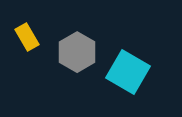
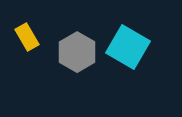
cyan square: moved 25 px up
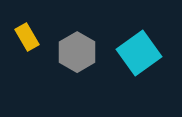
cyan square: moved 11 px right, 6 px down; rotated 24 degrees clockwise
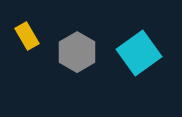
yellow rectangle: moved 1 px up
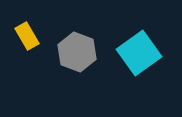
gray hexagon: rotated 9 degrees counterclockwise
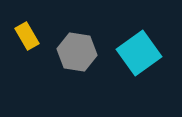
gray hexagon: rotated 12 degrees counterclockwise
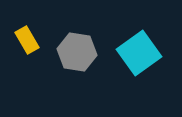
yellow rectangle: moved 4 px down
